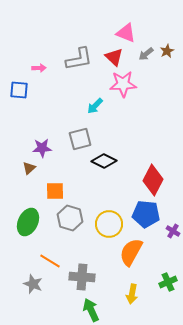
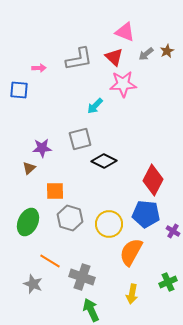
pink triangle: moved 1 px left, 1 px up
gray cross: rotated 15 degrees clockwise
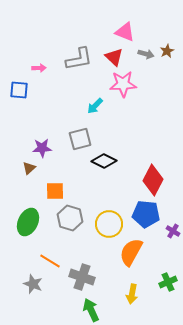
gray arrow: rotated 126 degrees counterclockwise
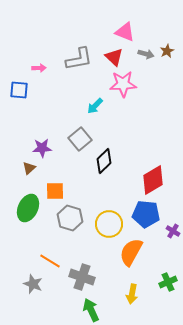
gray square: rotated 25 degrees counterclockwise
black diamond: rotated 70 degrees counterclockwise
red diamond: rotated 32 degrees clockwise
green ellipse: moved 14 px up
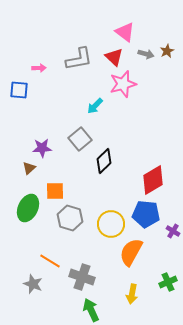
pink triangle: rotated 15 degrees clockwise
pink star: rotated 12 degrees counterclockwise
yellow circle: moved 2 px right
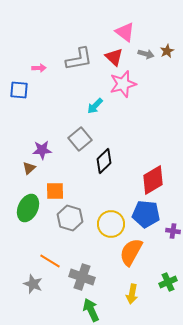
purple star: moved 2 px down
purple cross: rotated 24 degrees counterclockwise
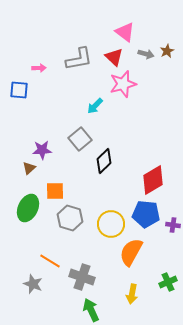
purple cross: moved 6 px up
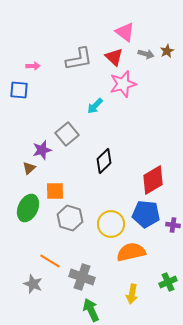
pink arrow: moved 6 px left, 2 px up
gray square: moved 13 px left, 5 px up
purple star: rotated 12 degrees counterclockwise
orange semicircle: rotated 48 degrees clockwise
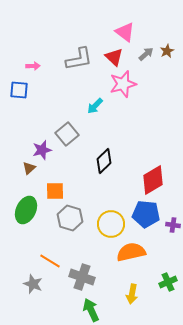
gray arrow: rotated 56 degrees counterclockwise
green ellipse: moved 2 px left, 2 px down
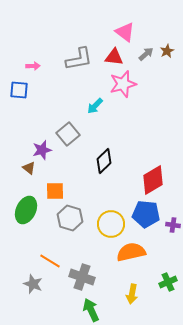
red triangle: rotated 36 degrees counterclockwise
gray square: moved 1 px right
brown triangle: rotated 40 degrees counterclockwise
